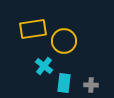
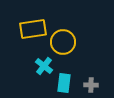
yellow circle: moved 1 px left, 1 px down
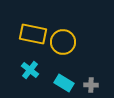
yellow rectangle: moved 5 px down; rotated 20 degrees clockwise
cyan cross: moved 14 px left, 4 px down
cyan rectangle: rotated 66 degrees counterclockwise
